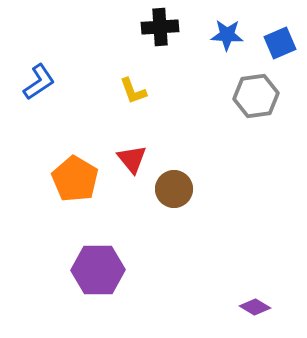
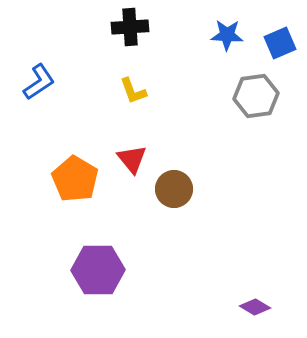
black cross: moved 30 px left
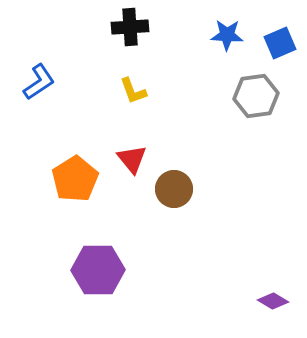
orange pentagon: rotated 9 degrees clockwise
purple diamond: moved 18 px right, 6 px up
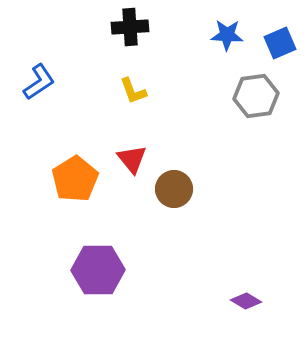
purple diamond: moved 27 px left
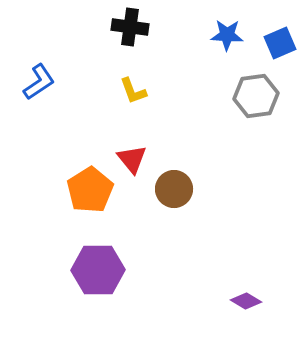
black cross: rotated 12 degrees clockwise
orange pentagon: moved 15 px right, 11 px down
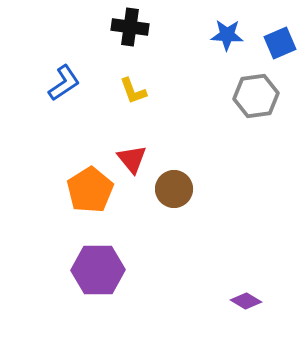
blue L-shape: moved 25 px right, 1 px down
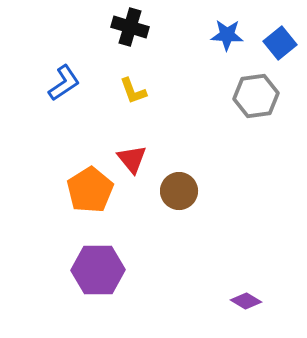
black cross: rotated 9 degrees clockwise
blue square: rotated 16 degrees counterclockwise
brown circle: moved 5 px right, 2 px down
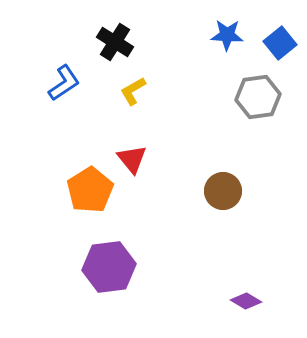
black cross: moved 15 px left, 15 px down; rotated 15 degrees clockwise
yellow L-shape: rotated 80 degrees clockwise
gray hexagon: moved 2 px right, 1 px down
brown circle: moved 44 px right
purple hexagon: moved 11 px right, 3 px up; rotated 6 degrees counterclockwise
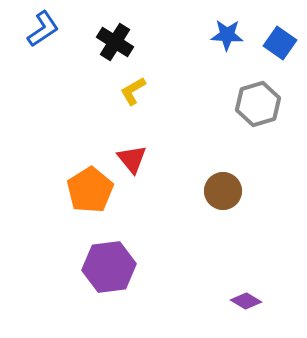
blue square: rotated 16 degrees counterclockwise
blue L-shape: moved 21 px left, 54 px up
gray hexagon: moved 7 px down; rotated 9 degrees counterclockwise
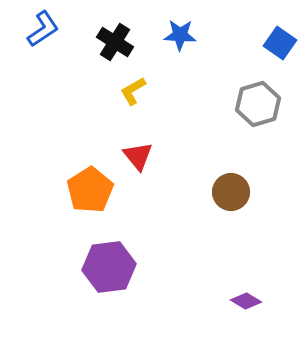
blue star: moved 47 px left
red triangle: moved 6 px right, 3 px up
brown circle: moved 8 px right, 1 px down
